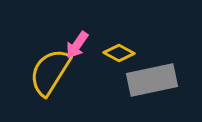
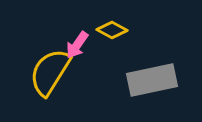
yellow diamond: moved 7 px left, 23 px up
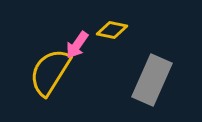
yellow diamond: rotated 16 degrees counterclockwise
gray rectangle: rotated 54 degrees counterclockwise
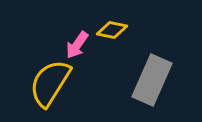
yellow semicircle: moved 11 px down
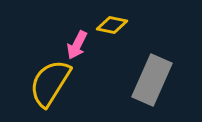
yellow diamond: moved 5 px up
pink arrow: rotated 8 degrees counterclockwise
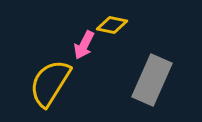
pink arrow: moved 7 px right
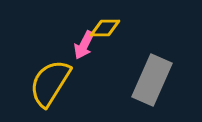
yellow diamond: moved 7 px left, 3 px down; rotated 12 degrees counterclockwise
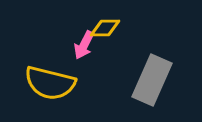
yellow semicircle: rotated 108 degrees counterclockwise
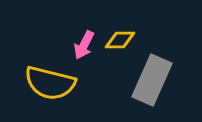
yellow diamond: moved 15 px right, 12 px down
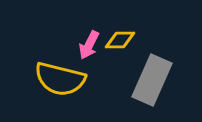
pink arrow: moved 5 px right
yellow semicircle: moved 10 px right, 4 px up
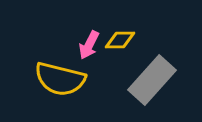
gray rectangle: rotated 18 degrees clockwise
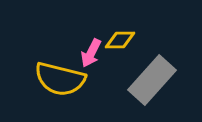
pink arrow: moved 2 px right, 8 px down
